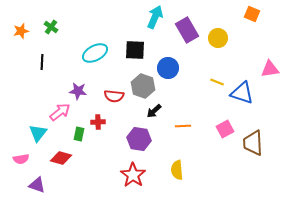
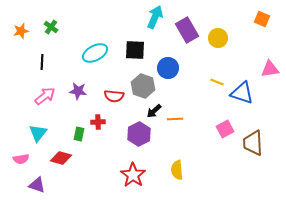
orange square: moved 10 px right, 5 px down
pink arrow: moved 15 px left, 16 px up
orange line: moved 8 px left, 7 px up
purple hexagon: moved 5 px up; rotated 25 degrees clockwise
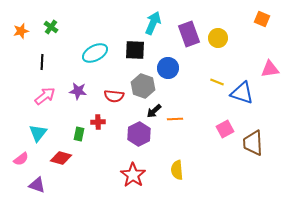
cyan arrow: moved 2 px left, 6 px down
purple rectangle: moved 2 px right, 4 px down; rotated 10 degrees clockwise
pink semicircle: rotated 28 degrees counterclockwise
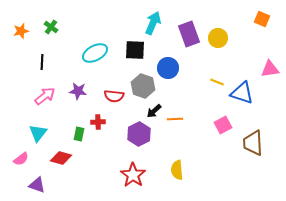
pink square: moved 2 px left, 4 px up
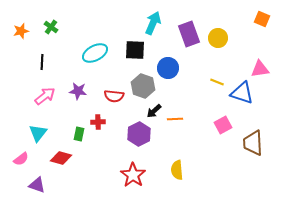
pink triangle: moved 10 px left
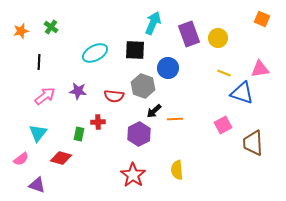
black line: moved 3 px left
yellow line: moved 7 px right, 9 px up
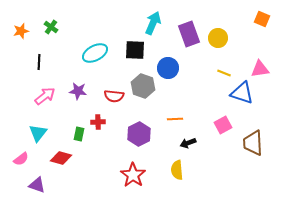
black arrow: moved 34 px right, 32 px down; rotated 21 degrees clockwise
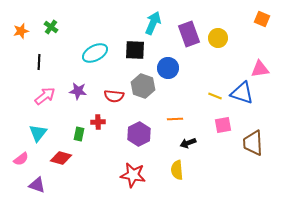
yellow line: moved 9 px left, 23 px down
pink square: rotated 18 degrees clockwise
red star: rotated 25 degrees counterclockwise
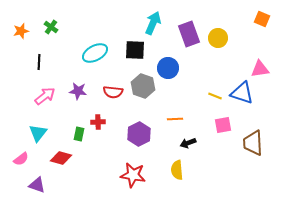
red semicircle: moved 1 px left, 4 px up
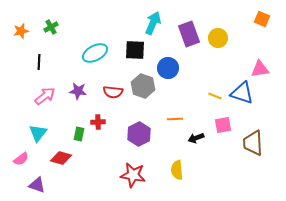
green cross: rotated 24 degrees clockwise
black arrow: moved 8 px right, 5 px up
